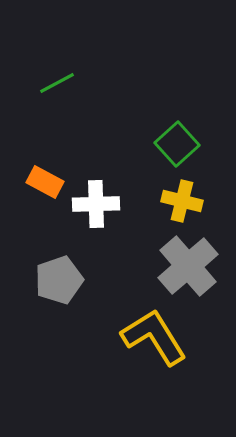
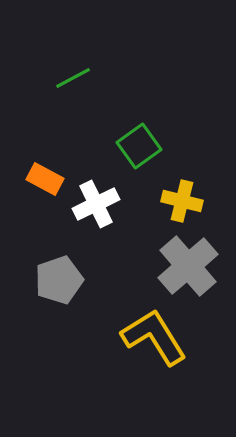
green line: moved 16 px right, 5 px up
green square: moved 38 px left, 2 px down; rotated 6 degrees clockwise
orange rectangle: moved 3 px up
white cross: rotated 24 degrees counterclockwise
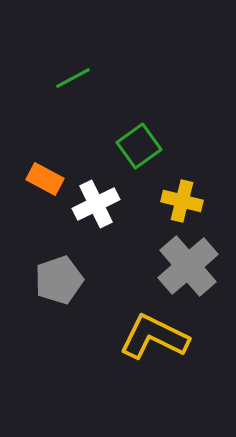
yellow L-shape: rotated 32 degrees counterclockwise
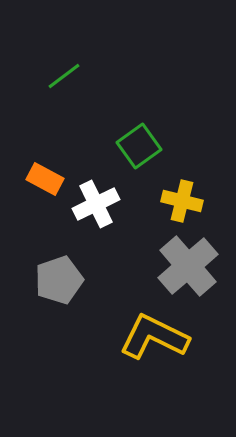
green line: moved 9 px left, 2 px up; rotated 9 degrees counterclockwise
